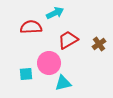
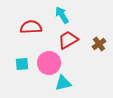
cyan arrow: moved 7 px right, 2 px down; rotated 96 degrees counterclockwise
cyan square: moved 4 px left, 10 px up
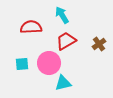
red trapezoid: moved 2 px left, 1 px down
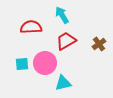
pink circle: moved 4 px left
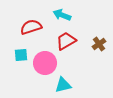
cyan arrow: rotated 36 degrees counterclockwise
red semicircle: rotated 15 degrees counterclockwise
cyan square: moved 1 px left, 9 px up
cyan triangle: moved 2 px down
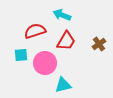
red semicircle: moved 4 px right, 4 px down
red trapezoid: rotated 150 degrees clockwise
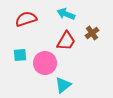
cyan arrow: moved 4 px right, 1 px up
red semicircle: moved 9 px left, 12 px up
brown cross: moved 7 px left, 11 px up
cyan square: moved 1 px left
cyan triangle: rotated 24 degrees counterclockwise
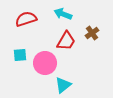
cyan arrow: moved 3 px left
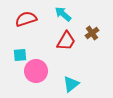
cyan arrow: rotated 18 degrees clockwise
pink circle: moved 9 px left, 8 px down
cyan triangle: moved 8 px right, 1 px up
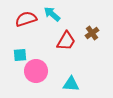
cyan arrow: moved 11 px left
cyan triangle: rotated 42 degrees clockwise
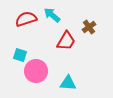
cyan arrow: moved 1 px down
brown cross: moved 3 px left, 6 px up
cyan square: rotated 24 degrees clockwise
cyan triangle: moved 3 px left, 1 px up
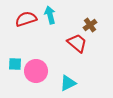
cyan arrow: moved 2 px left; rotated 36 degrees clockwise
brown cross: moved 1 px right, 2 px up
red trapezoid: moved 11 px right, 2 px down; rotated 80 degrees counterclockwise
cyan square: moved 5 px left, 9 px down; rotated 16 degrees counterclockwise
cyan triangle: rotated 30 degrees counterclockwise
